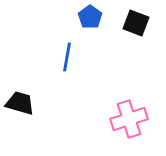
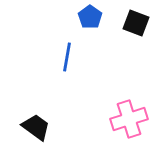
black trapezoid: moved 16 px right, 24 px down; rotated 20 degrees clockwise
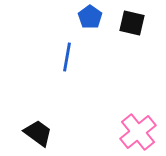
black square: moved 4 px left; rotated 8 degrees counterclockwise
pink cross: moved 9 px right, 13 px down; rotated 21 degrees counterclockwise
black trapezoid: moved 2 px right, 6 px down
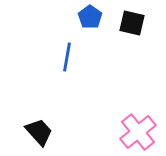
black trapezoid: moved 1 px right, 1 px up; rotated 12 degrees clockwise
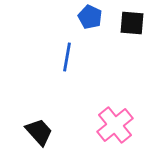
blue pentagon: rotated 10 degrees counterclockwise
black square: rotated 8 degrees counterclockwise
pink cross: moved 23 px left, 7 px up
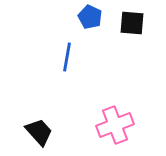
pink cross: rotated 18 degrees clockwise
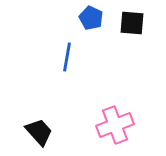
blue pentagon: moved 1 px right, 1 px down
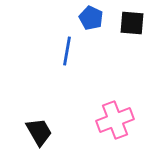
blue line: moved 6 px up
pink cross: moved 5 px up
black trapezoid: rotated 12 degrees clockwise
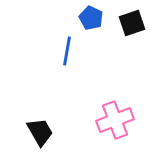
black square: rotated 24 degrees counterclockwise
black trapezoid: moved 1 px right
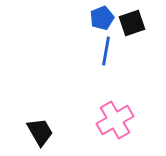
blue pentagon: moved 11 px right; rotated 25 degrees clockwise
blue line: moved 39 px right
pink cross: rotated 9 degrees counterclockwise
